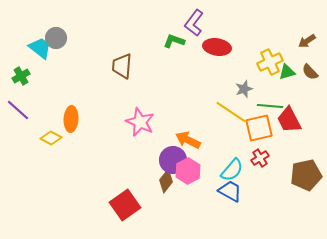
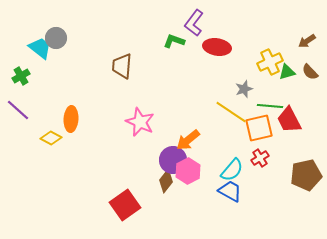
orange arrow: rotated 65 degrees counterclockwise
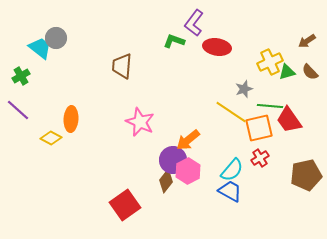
red trapezoid: rotated 8 degrees counterclockwise
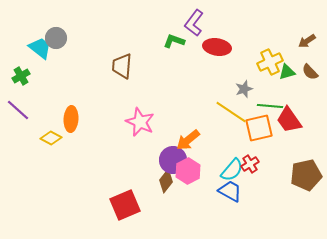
red cross: moved 10 px left, 6 px down
red square: rotated 12 degrees clockwise
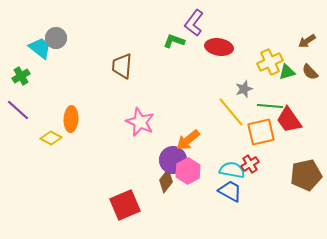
red ellipse: moved 2 px right
yellow line: rotated 16 degrees clockwise
orange square: moved 2 px right, 4 px down
cyan semicircle: rotated 120 degrees counterclockwise
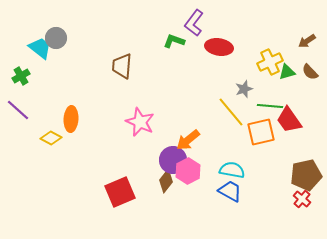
red cross: moved 52 px right, 35 px down; rotated 18 degrees counterclockwise
red square: moved 5 px left, 13 px up
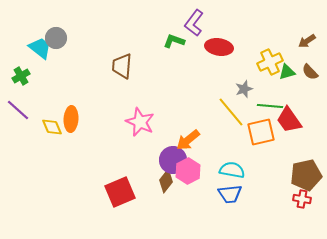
yellow diamond: moved 1 px right, 11 px up; rotated 40 degrees clockwise
blue trapezoid: moved 3 px down; rotated 145 degrees clockwise
red cross: rotated 30 degrees counterclockwise
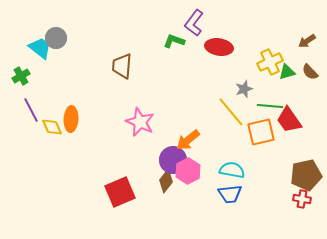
purple line: moved 13 px right; rotated 20 degrees clockwise
